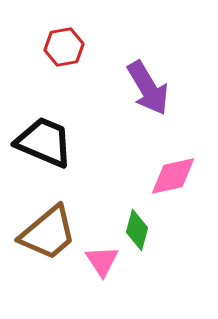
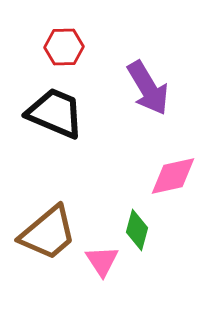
red hexagon: rotated 9 degrees clockwise
black trapezoid: moved 11 px right, 29 px up
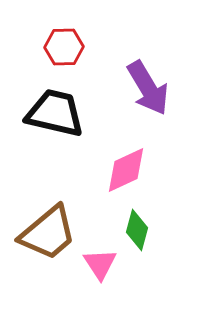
black trapezoid: rotated 10 degrees counterclockwise
pink diamond: moved 47 px left, 6 px up; rotated 12 degrees counterclockwise
pink triangle: moved 2 px left, 3 px down
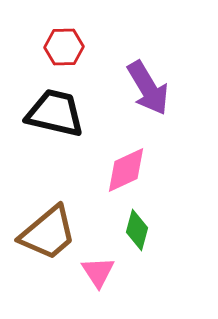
pink triangle: moved 2 px left, 8 px down
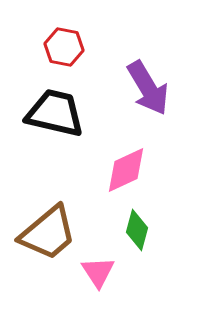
red hexagon: rotated 12 degrees clockwise
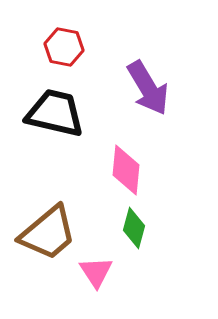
pink diamond: rotated 60 degrees counterclockwise
green diamond: moved 3 px left, 2 px up
pink triangle: moved 2 px left
